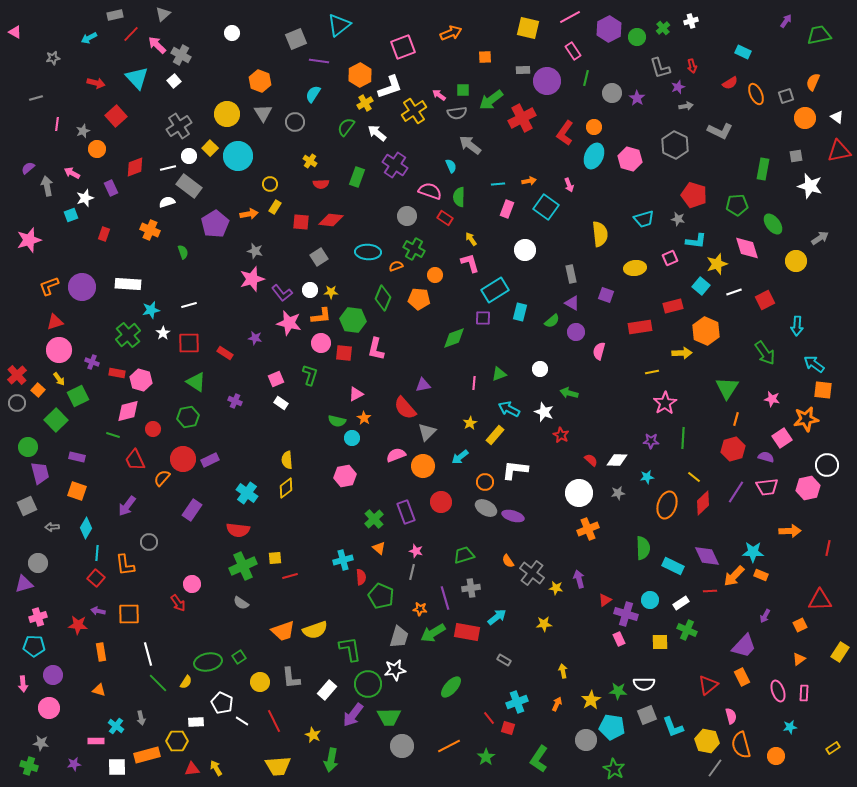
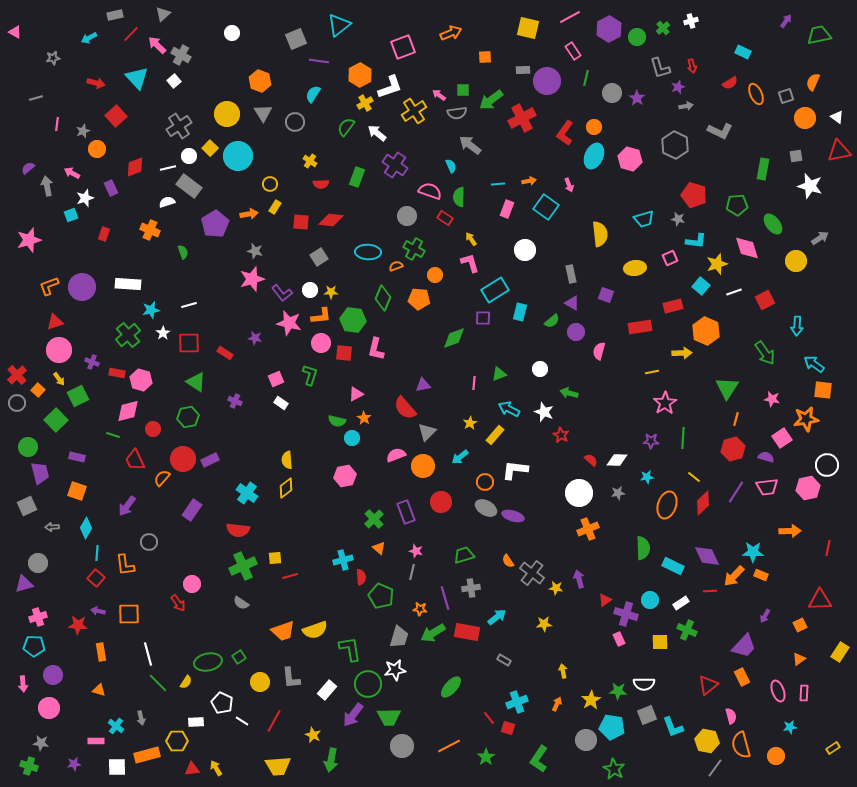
red line at (274, 721): rotated 55 degrees clockwise
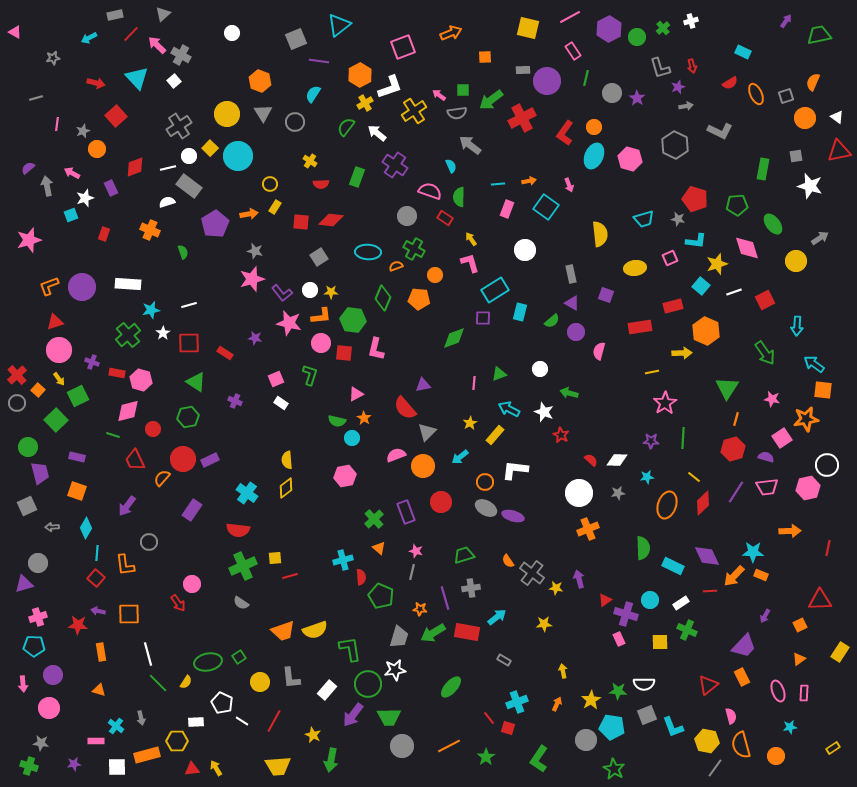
red pentagon at (694, 195): moved 1 px right, 4 px down
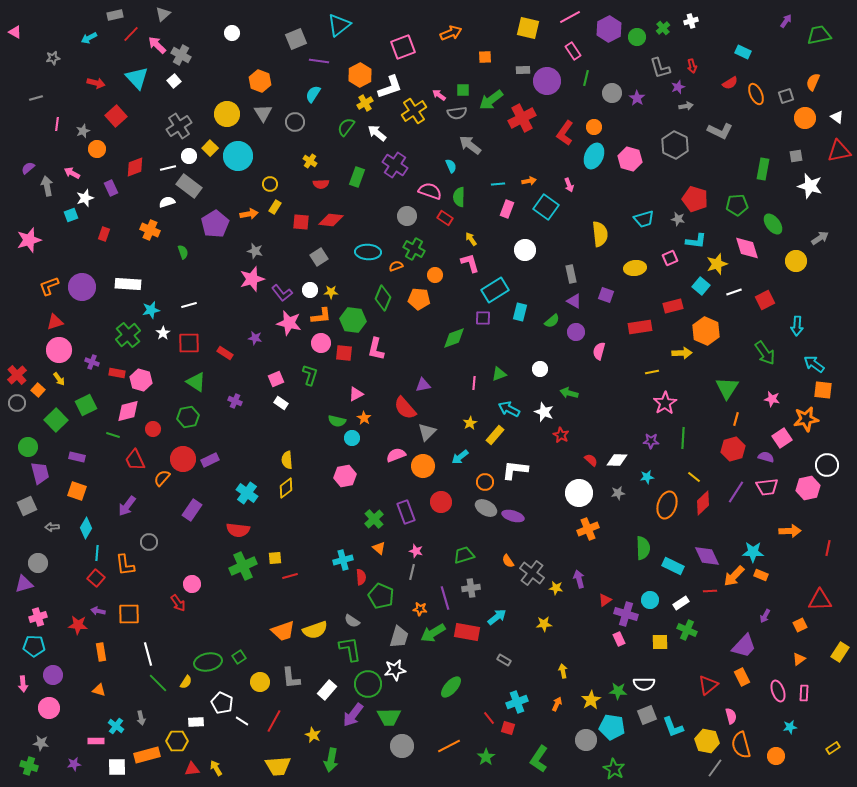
purple triangle at (572, 303): moved 2 px right, 2 px up
green square at (78, 396): moved 8 px right, 9 px down
gray semicircle at (241, 603): moved 111 px right, 18 px down
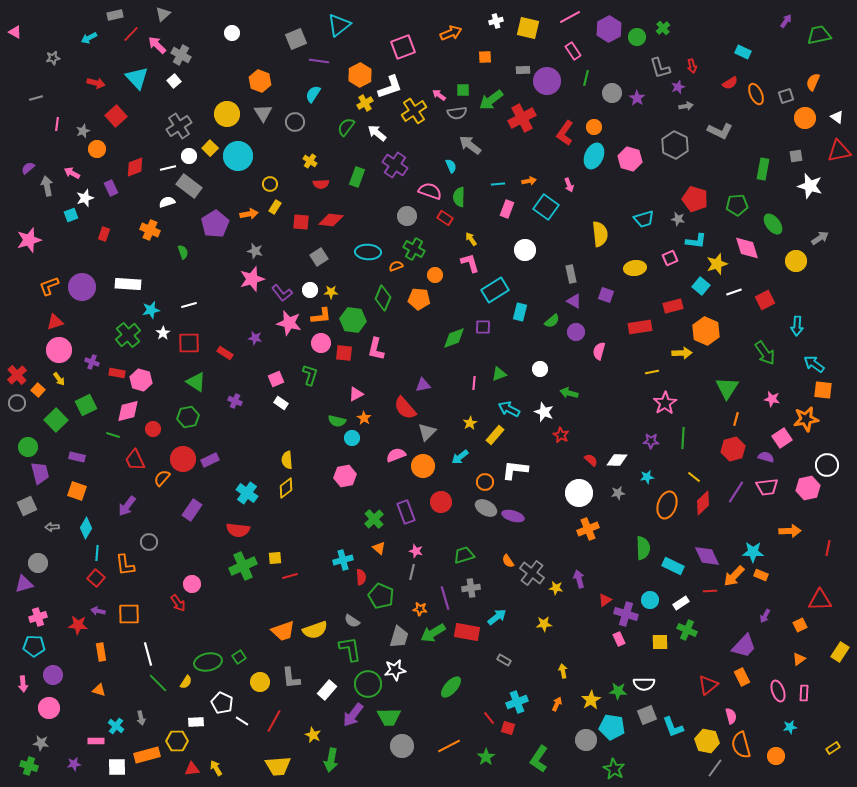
white cross at (691, 21): moved 195 px left
purple square at (483, 318): moved 9 px down
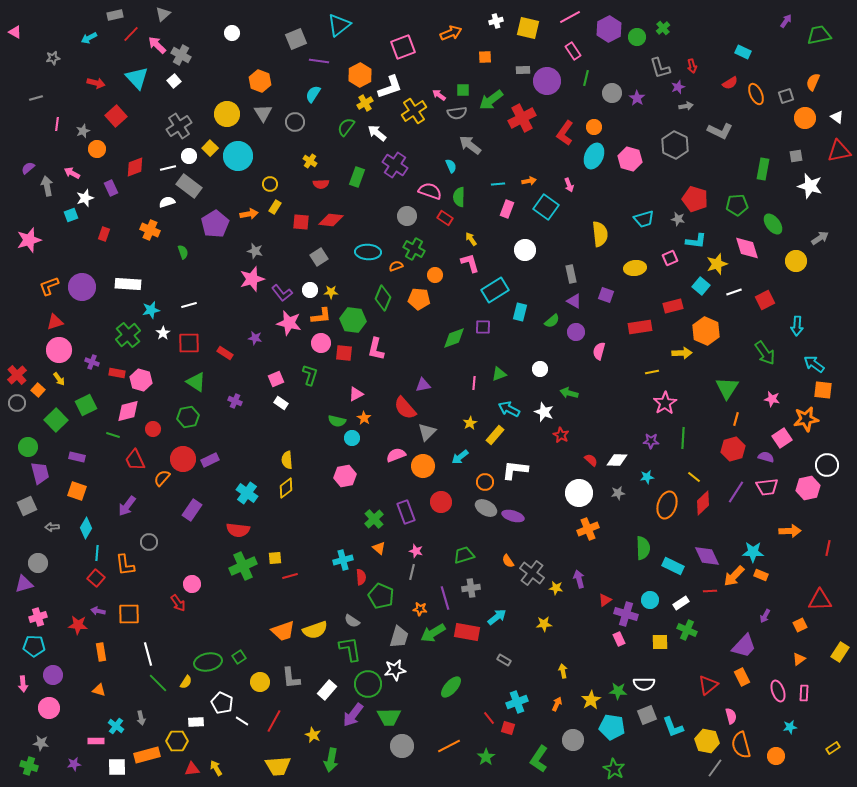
gray circle at (586, 740): moved 13 px left
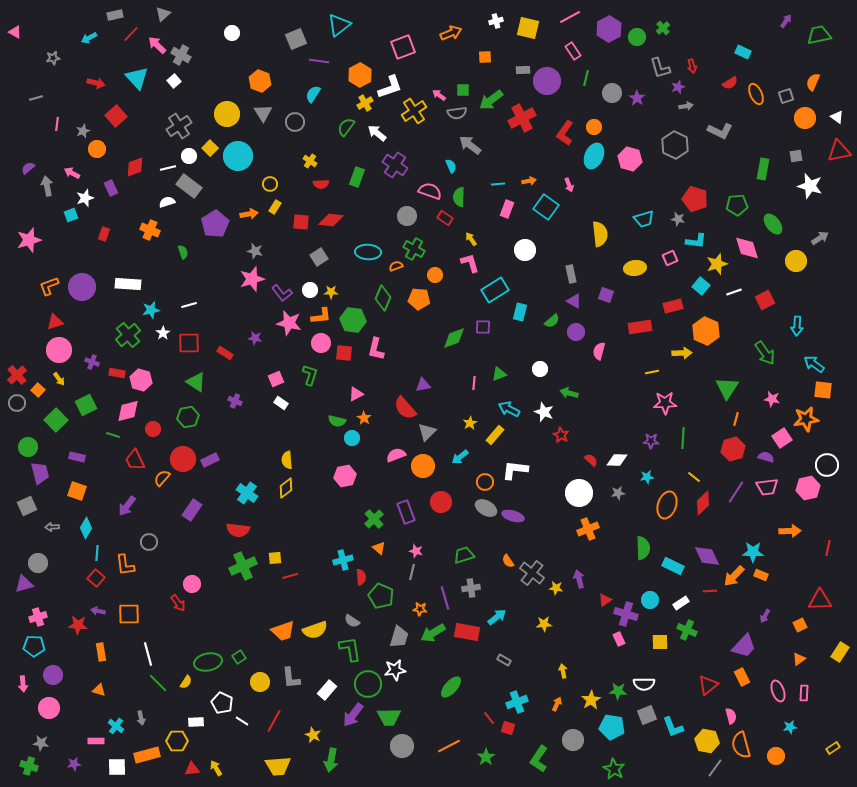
pink star at (665, 403): rotated 30 degrees clockwise
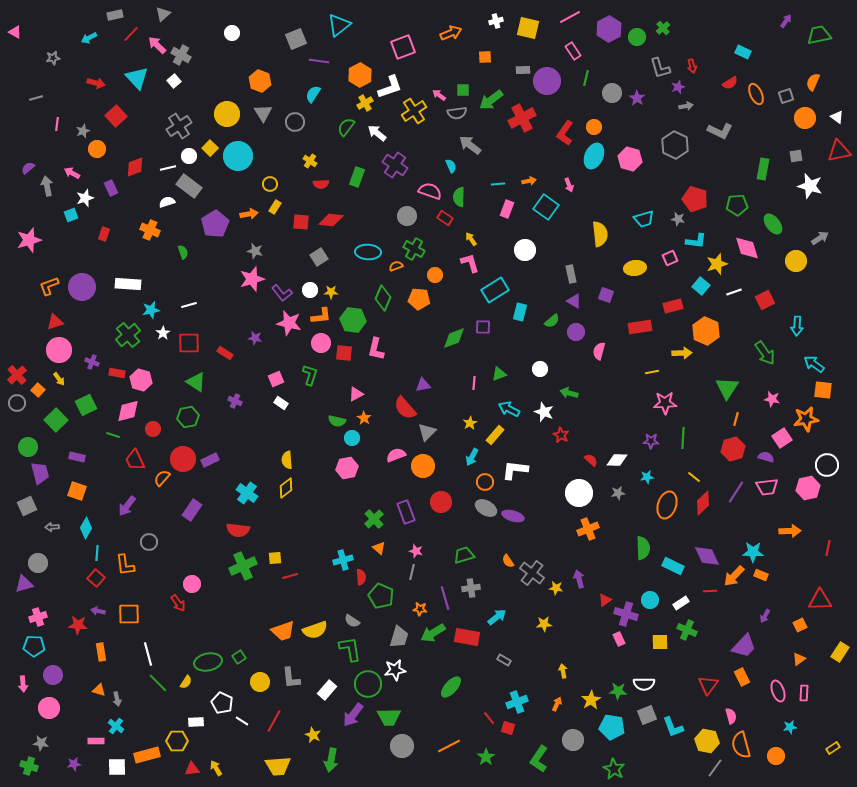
cyan arrow at (460, 457): moved 12 px right; rotated 24 degrees counterclockwise
pink hexagon at (345, 476): moved 2 px right, 8 px up
red rectangle at (467, 632): moved 5 px down
red triangle at (708, 685): rotated 15 degrees counterclockwise
gray arrow at (141, 718): moved 24 px left, 19 px up
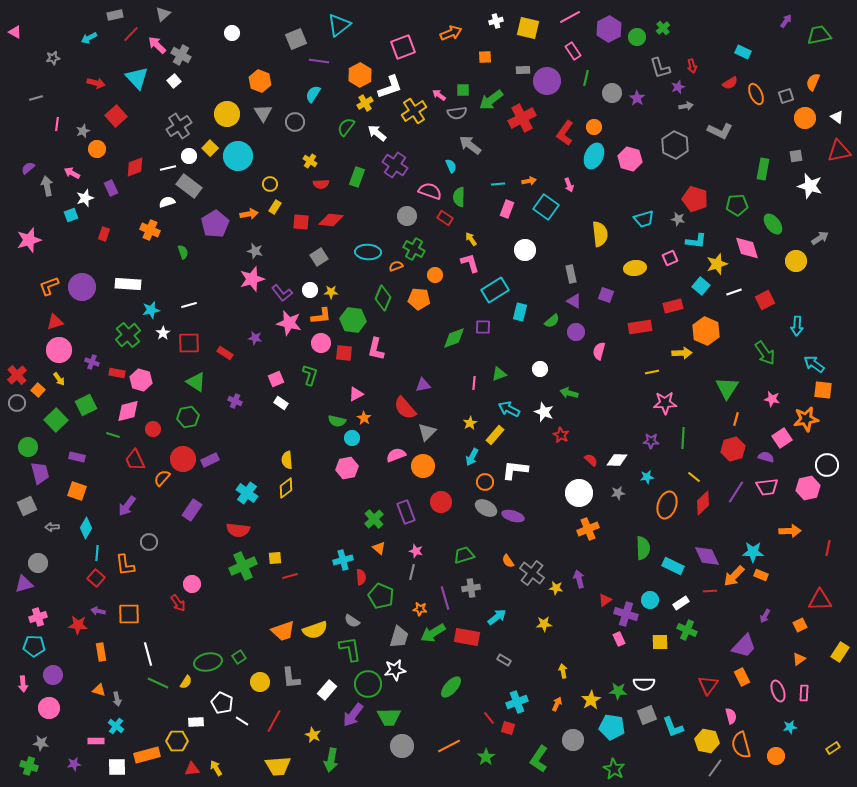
green line at (158, 683): rotated 20 degrees counterclockwise
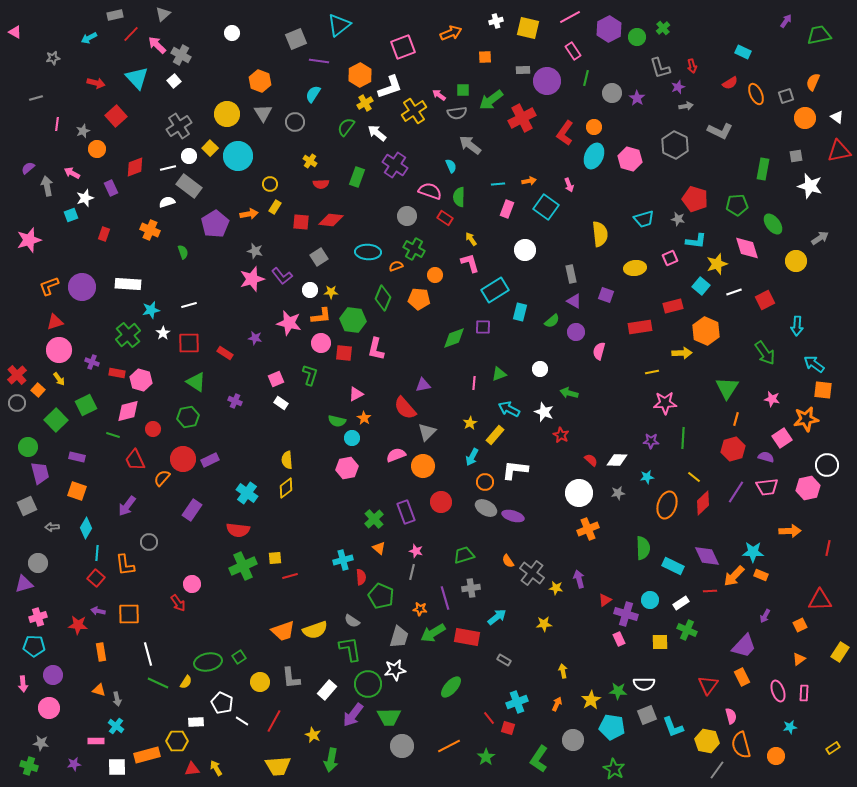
purple L-shape at (282, 293): moved 17 px up
gray line at (715, 768): moved 2 px right, 2 px down
